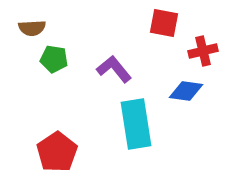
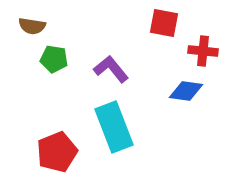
brown semicircle: moved 2 px up; rotated 12 degrees clockwise
red cross: rotated 20 degrees clockwise
purple L-shape: moved 3 px left
cyan rectangle: moved 22 px left, 3 px down; rotated 12 degrees counterclockwise
red pentagon: rotated 12 degrees clockwise
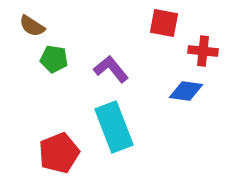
brown semicircle: rotated 24 degrees clockwise
red pentagon: moved 2 px right, 1 px down
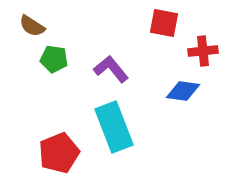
red cross: rotated 12 degrees counterclockwise
blue diamond: moved 3 px left
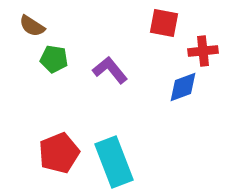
purple L-shape: moved 1 px left, 1 px down
blue diamond: moved 4 px up; rotated 28 degrees counterclockwise
cyan rectangle: moved 35 px down
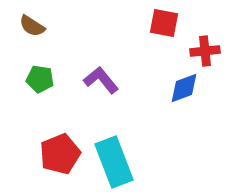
red cross: moved 2 px right
green pentagon: moved 14 px left, 20 px down
purple L-shape: moved 9 px left, 10 px down
blue diamond: moved 1 px right, 1 px down
red pentagon: moved 1 px right, 1 px down
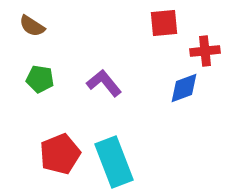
red square: rotated 16 degrees counterclockwise
purple L-shape: moved 3 px right, 3 px down
